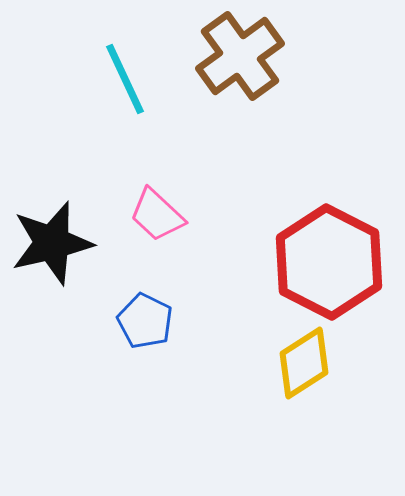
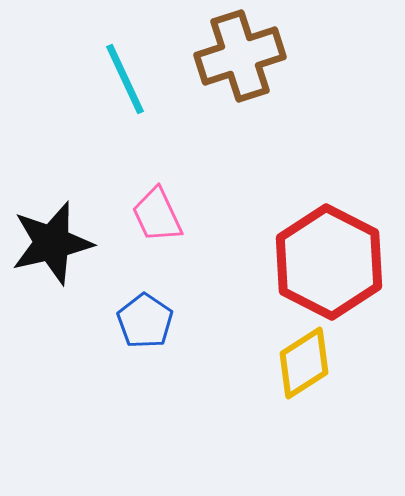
brown cross: rotated 18 degrees clockwise
pink trapezoid: rotated 22 degrees clockwise
blue pentagon: rotated 8 degrees clockwise
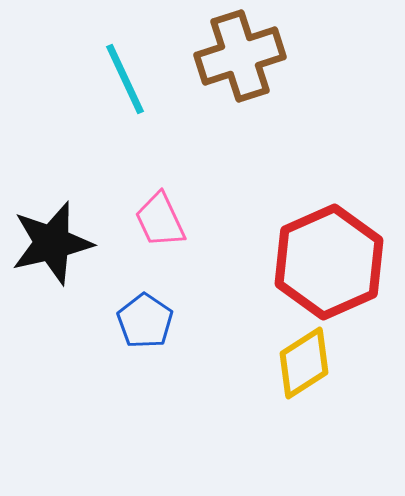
pink trapezoid: moved 3 px right, 5 px down
red hexagon: rotated 9 degrees clockwise
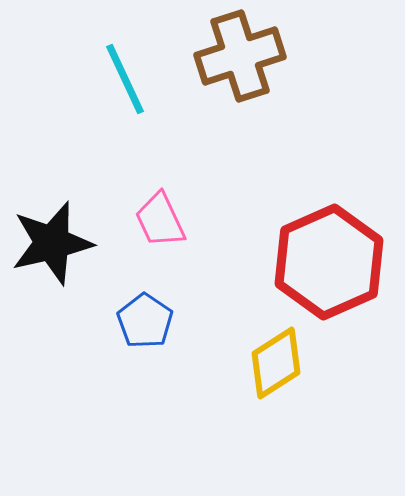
yellow diamond: moved 28 px left
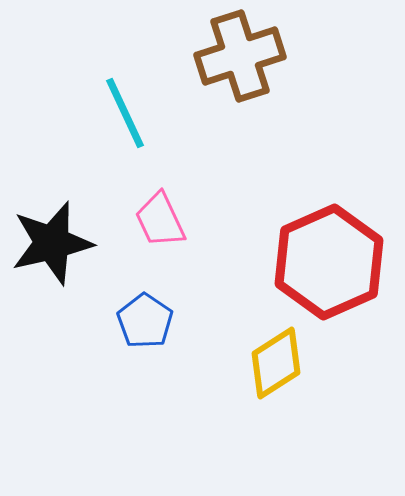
cyan line: moved 34 px down
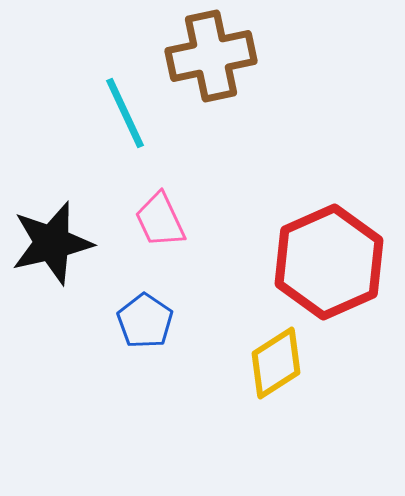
brown cross: moved 29 px left; rotated 6 degrees clockwise
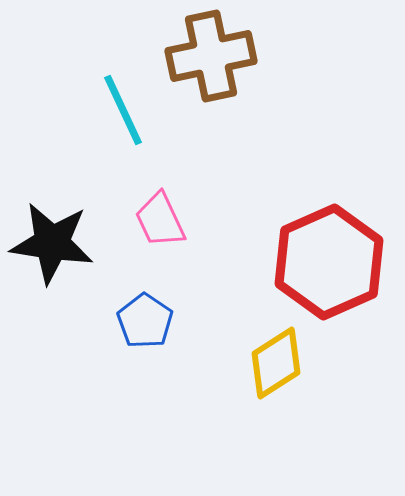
cyan line: moved 2 px left, 3 px up
black star: rotated 22 degrees clockwise
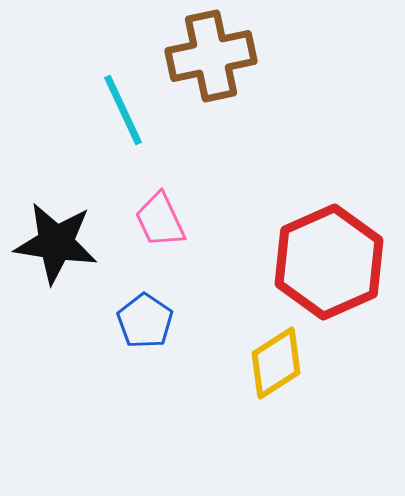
black star: moved 4 px right
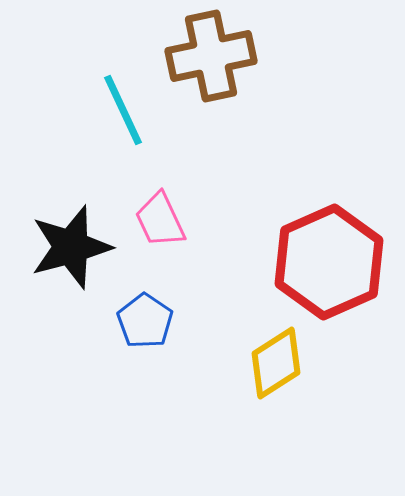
black star: moved 15 px right, 4 px down; rotated 24 degrees counterclockwise
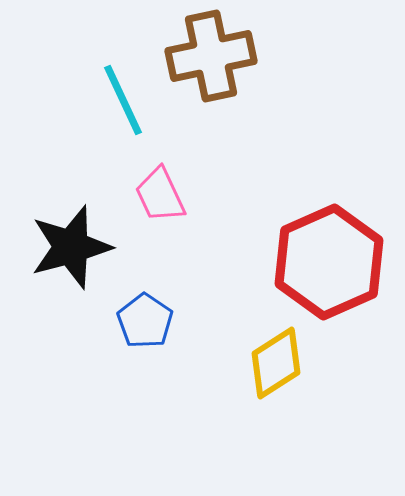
cyan line: moved 10 px up
pink trapezoid: moved 25 px up
